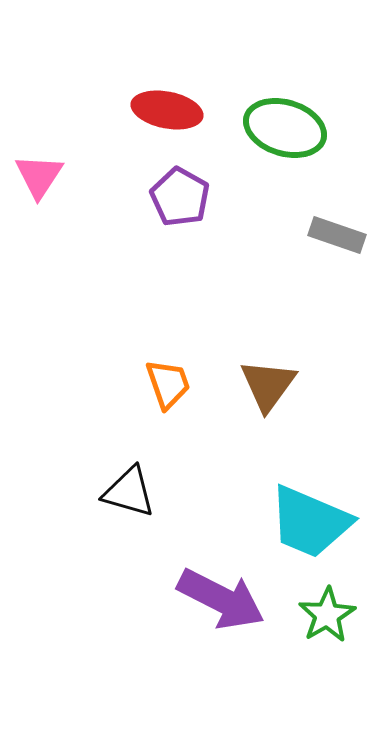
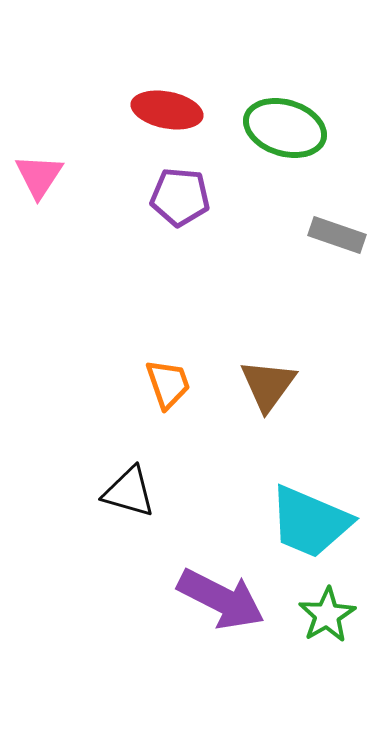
purple pentagon: rotated 24 degrees counterclockwise
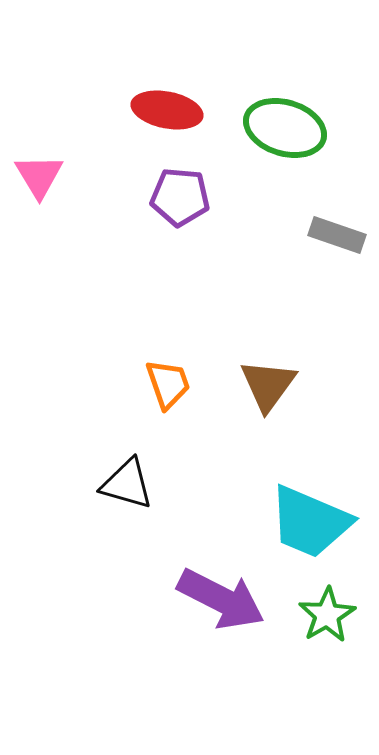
pink triangle: rotated 4 degrees counterclockwise
black triangle: moved 2 px left, 8 px up
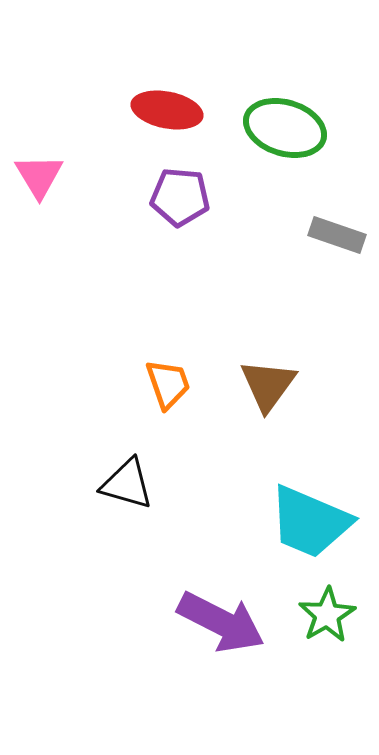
purple arrow: moved 23 px down
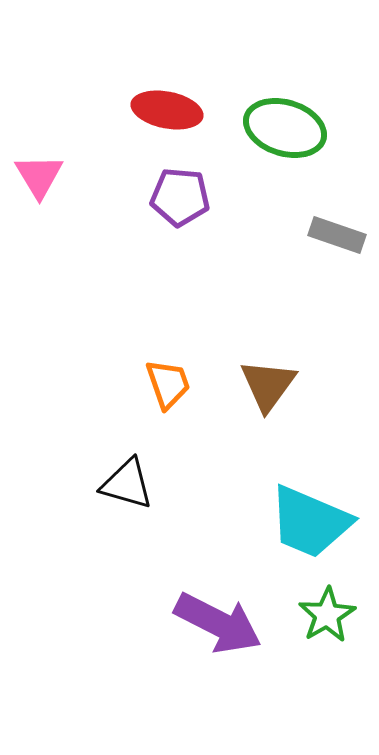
purple arrow: moved 3 px left, 1 px down
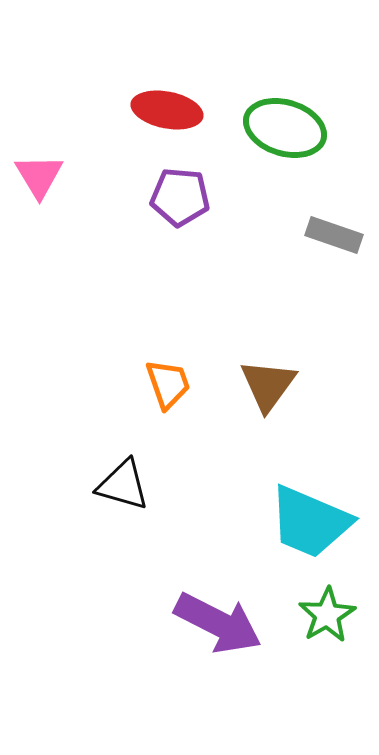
gray rectangle: moved 3 px left
black triangle: moved 4 px left, 1 px down
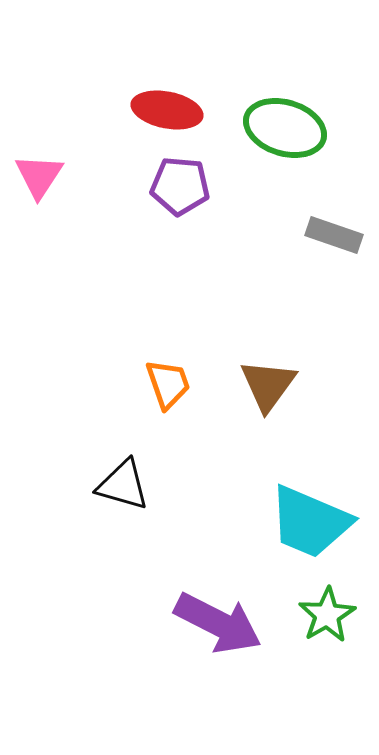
pink triangle: rotated 4 degrees clockwise
purple pentagon: moved 11 px up
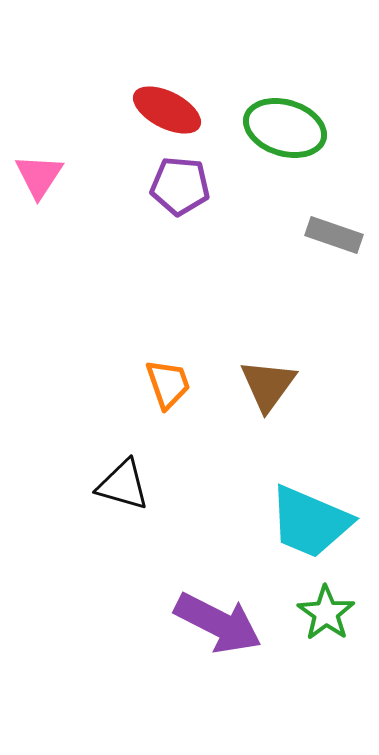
red ellipse: rotated 16 degrees clockwise
green star: moved 1 px left, 2 px up; rotated 6 degrees counterclockwise
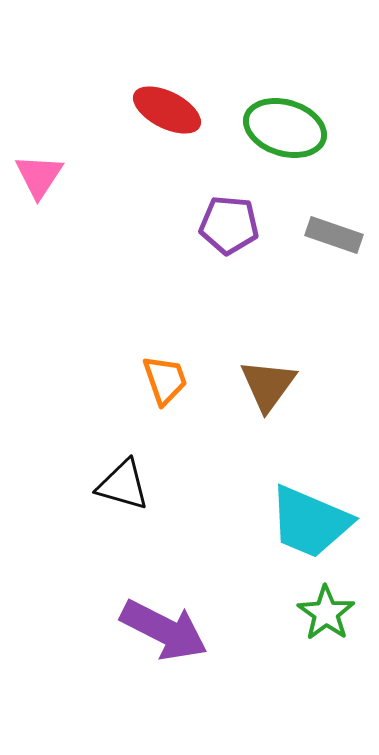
purple pentagon: moved 49 px right, 39 px down
orange trapezoid: moved 3 px left, 4 px up
purple arrow: moved 54 px left, 7 px down
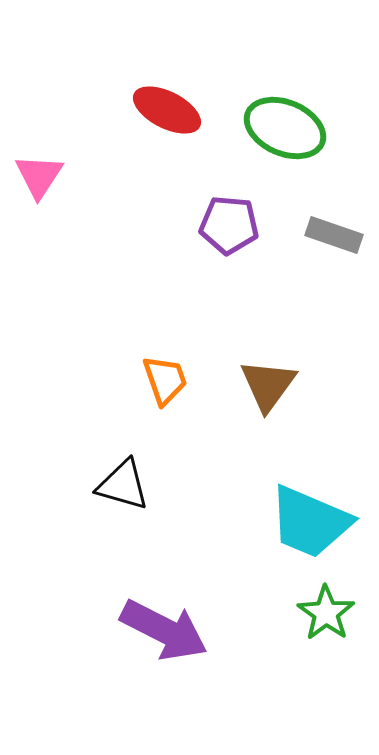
green ellipse: rotated 6 degrees clockwise
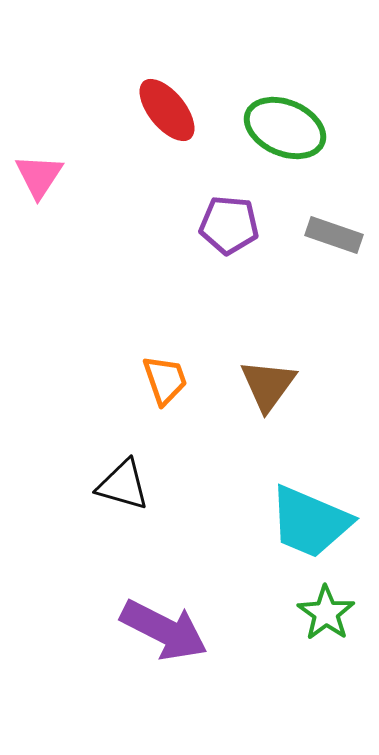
red ellipse: rotated 24 degrees clockwise
